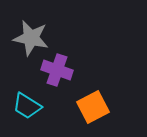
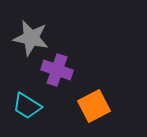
orange square: moved 1 px right, 1 px up
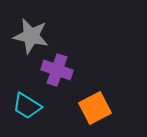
gray star: moved 2 px up
orange square: moved 1 px right, 2 px down
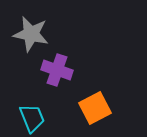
gray star: moved 2 px up
cyan trapezoid: moved 5 px right, 12 px down; rotated 144 degrees counterclockwise
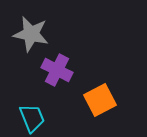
purple cross: rotated 8 degrees clockwise
orange square: moved 5 px right, 8 px up
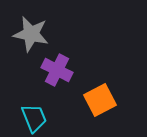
cyan trapezoid: moved 2 px right
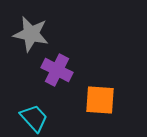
orange square: rotated 32 degrees clockwise
cyan trapezoid: rotated 20 degrees counterclockwise
